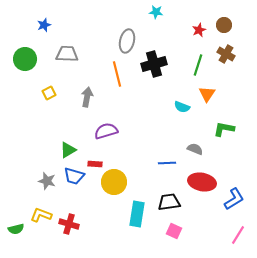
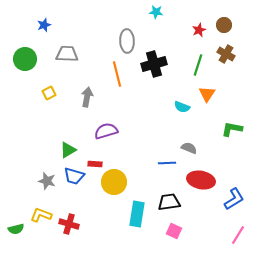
gray ellipse: rotated 15 degrees counterclockwise
green L-shape: moved 8 px right
gray semicircle: moved 6 px left, 1 px up
red ellipse: moved 1 px left, 2 px up
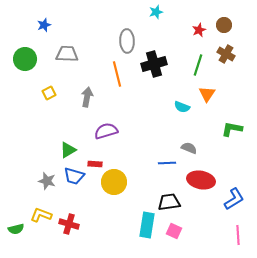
cyan star: rotated 24 degrees counterclockwise
cyan rectangle: moved 10 px right, 11 px down
pink line: rotated 36 degrees counterclockwise
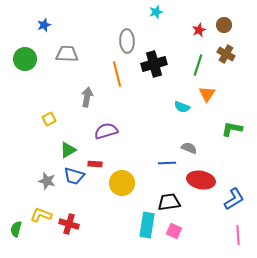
yellow square: moved 26 px down
yellow circle: moved 8 px right, 1 px down
green semicircle: rotated 119 degrees clockwise
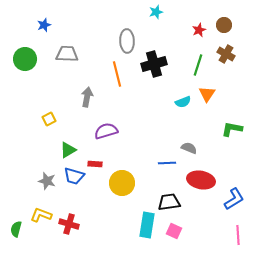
cyan semicircle: moved 1 px right, 5 px up; rotated 42 degrees counterclockwise
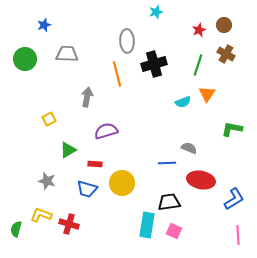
blue trapezoid: moved 13 px right, 13 px down
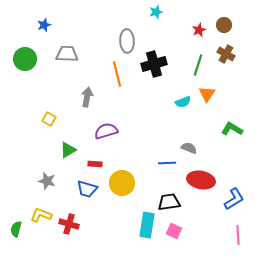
yellow square: rotated 32 degrees counterclockwise
green L-shape: rotated 20 degrees clockwise
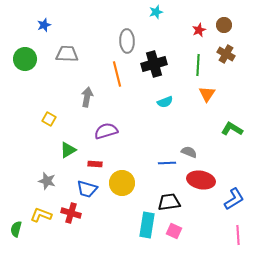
green line: rotated 15 degrees counterclockwise
cyan semicircle: moved 18 px left
gray semicircle: moved 4 px down
red cross: moved 2 px right, 11 px up
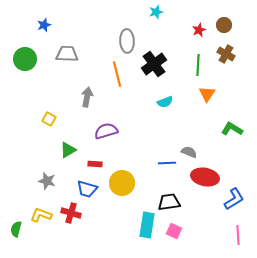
black cross: rotated 20 degrees counterclockwise
red ellipse: moved 4 px right, 3 px up
